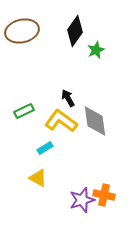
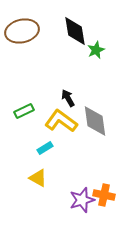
black diamond: rotated 44 degrees counterclockwise
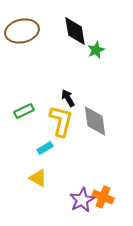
yellow L-shape: rotated 68 degrees clockwise
orange cross: moved 1 px left, 2 px down; rotated 10 degrees clockwise
purple star: rotated 10 degrees counterclockwise
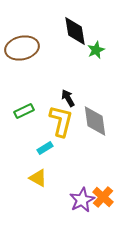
brown ellipse: moved 17 px down
orange cross: rotated 20 degrees clockwise
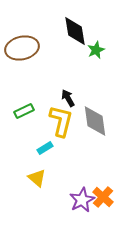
yellow triangle: moved 1 px left; rotated 12 degrees clockwise
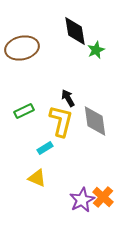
yellow triangle: rotated 18 degrees counterclockwise
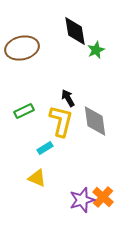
purple star: rotated 10 degrees clockwise
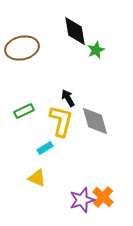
gray diamond: rotated 8 degrees counterclockwise
